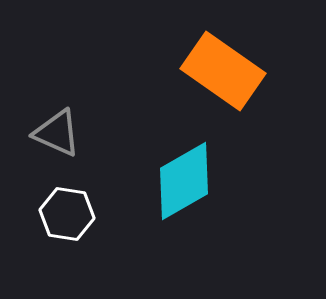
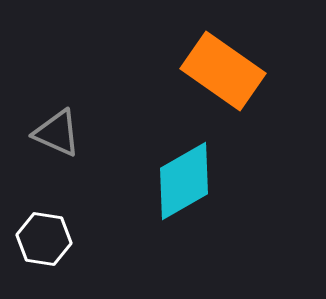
white hexagon: moved 23 px left, 25 px down
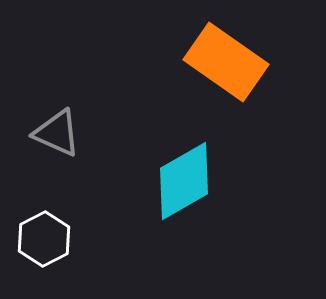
orange rectangle: moved 3 px right, 9 px up
white hexagon: rotated 24 degrees clockwise
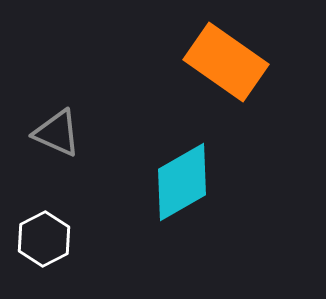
cyan diamond: moved 2 px left, 1 px down
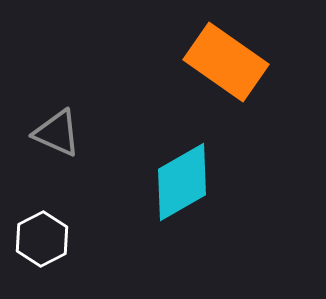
white hexagon: moved 2 px left
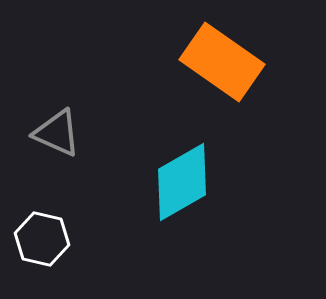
orange rectangle: moved 4 px left
white hexagon: rotated 20 degrees counterclockwise
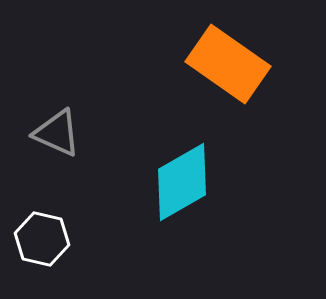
orange rectangle: moved 6 px right, 2 px down
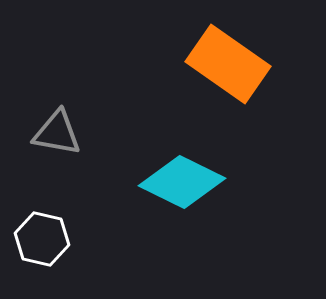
gray triangle: rotated 14 degrees counterclockwise
cyan diamond: rotated 56 degrees clockwise
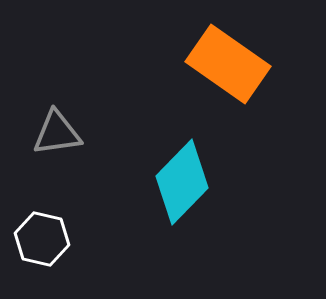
gray triangle: rotated 18 degrees counterclockwise
cyan diamond: rotated 72 degrees counterclockwise
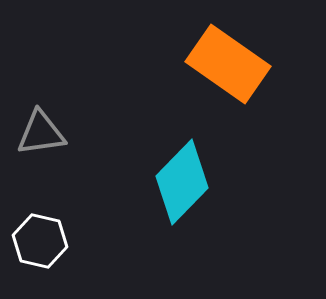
gray triangle: moved 16 px left
white hexagon: moved 2 px left, 2 px down
